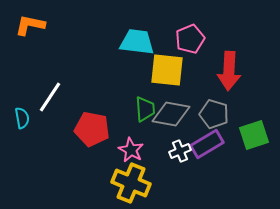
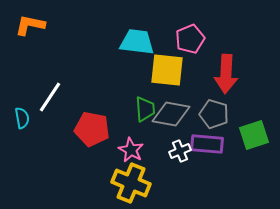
red arrow: moved 3 px left, 3 px down
purple rectangle: rotated 36 degrees clockwise
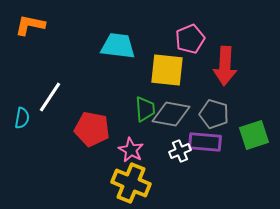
cyan trapezoid: moved 19 px left, 4 px down
red arrow: moved 1 px left, 8 px up
cyan semicircle: rotated 20 degrees clockwise
purple rectangle: moved 2 px left, 2 px up
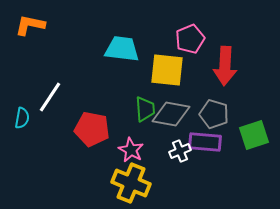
cyan trapezoid: moved 4 px right, 3 px down
